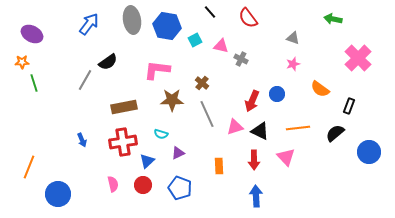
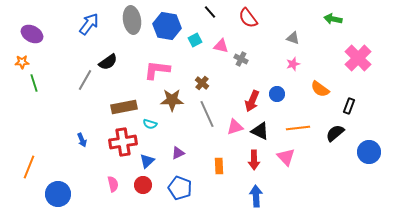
cyan semicircle at (161, 134): moved 11 px left, 10 px up
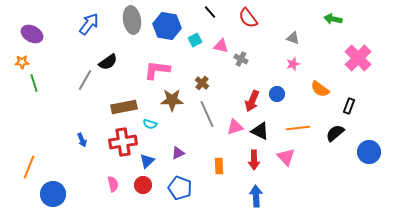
blue circle at (58, 194): moved 5 px left
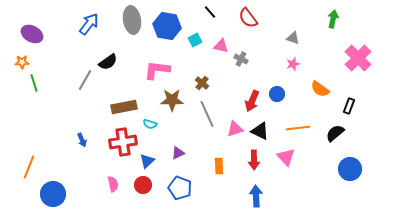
green arrow at (333, 19): rotated 90 degrees clockwise
pink triangle at (235, 127): moved 2 px down
blue circle at (369, 152): moved 19 px left, 17 px down
